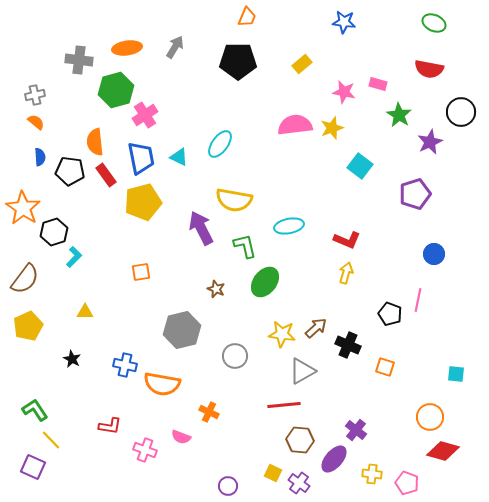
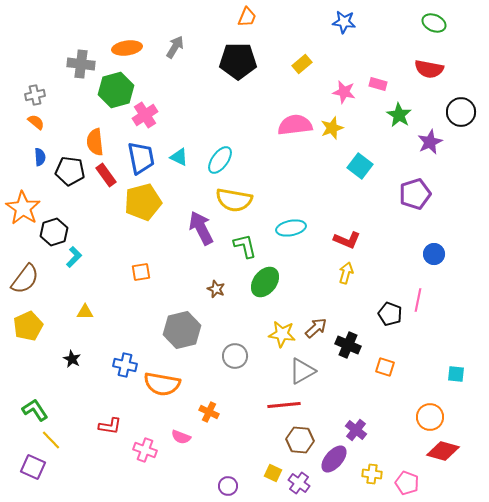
gray cross at (79, 60): moved 2 px right, 4 px down
cyan ellipse at (220, 144): moved 16 px down
cyan ellipse at (289, 226): moved 2 px right, 2 px down
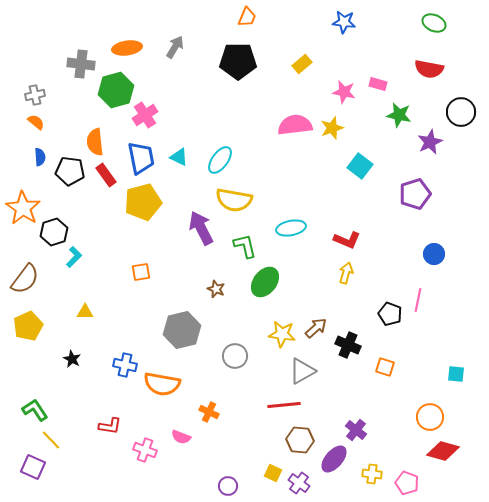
green star at (399, 115): rotated 20 degrees counterclockwise
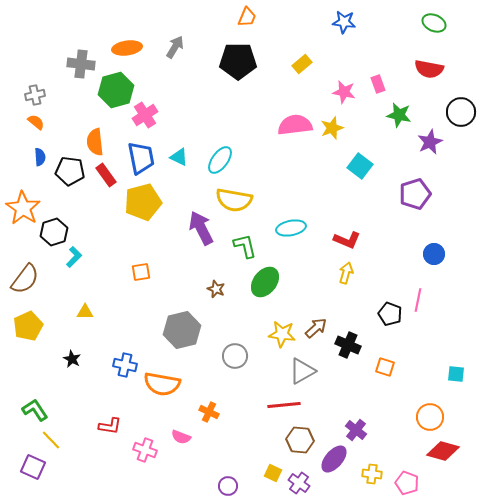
pink rectangle at (378, 84): rotated 54 degrees clockwise
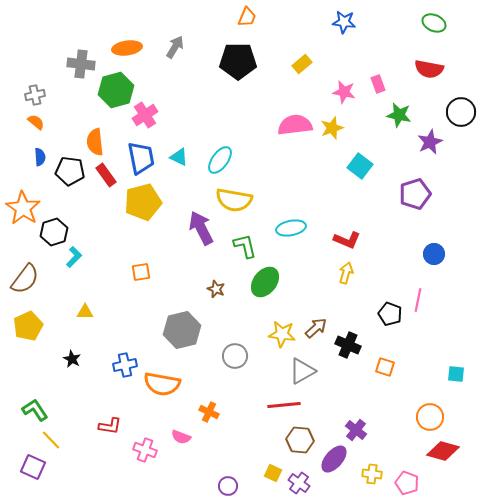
blue cross at (125, 365): rotated 25 degrees counterclockwise
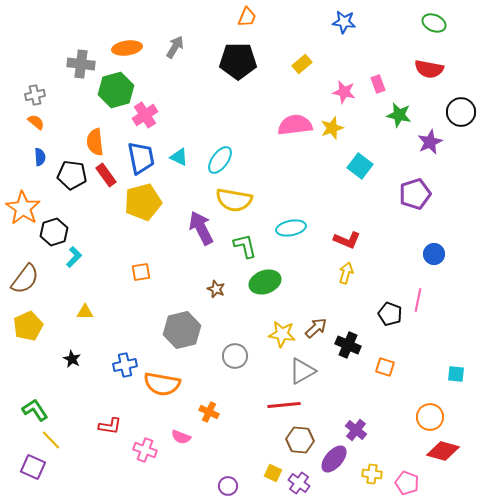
black pentagon at (70, 171): moved 2 px right, 4 px down
green ellipse at (265, 282): rotated 32 degrees clockwise
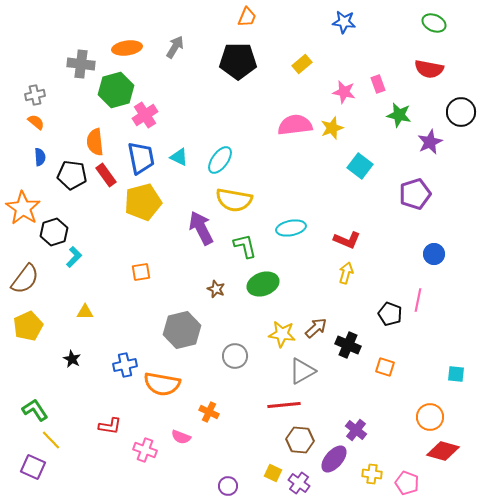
green ellipse at (265, 282): moved 2 px left, 2 px down
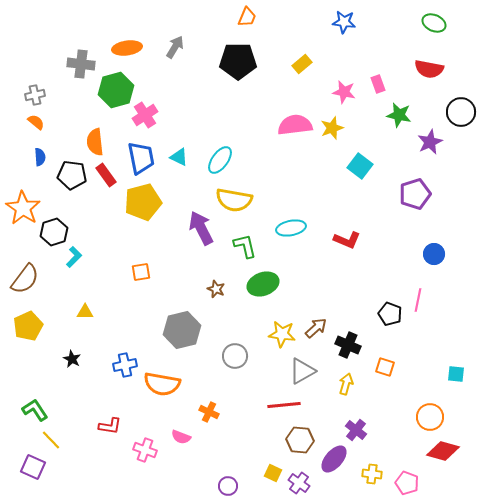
yellow arrow at (346, 273): moved 111 px down
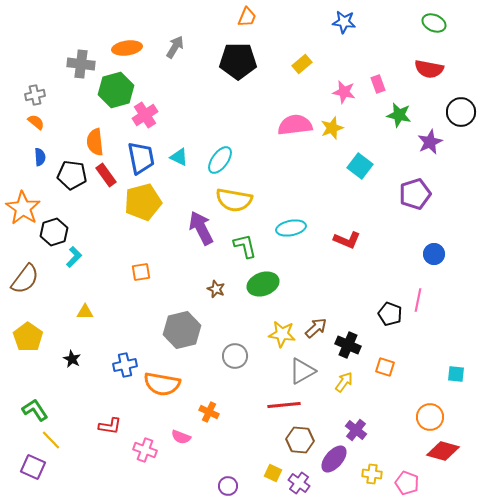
yellow pentagon at (28, 326): moved 11 px down; rotated 12 degrees counterclockwise
yellow arrow at (346, 384): moved 2 px left, 2 px up; rotated 20 degrees clockwise
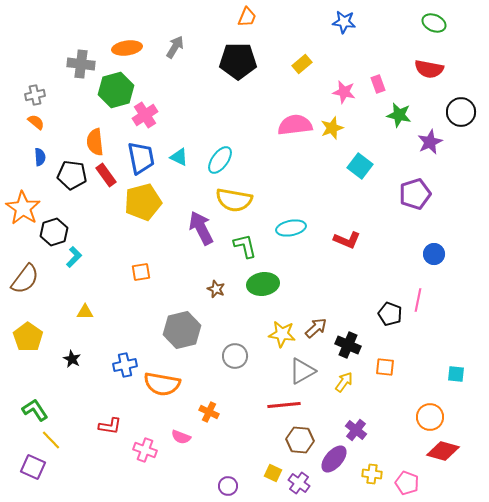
green ellipse at (263, 284): rotated 12 degrees clockwise
orange square at (385, 367): rotated 12 degrees counterclockwise
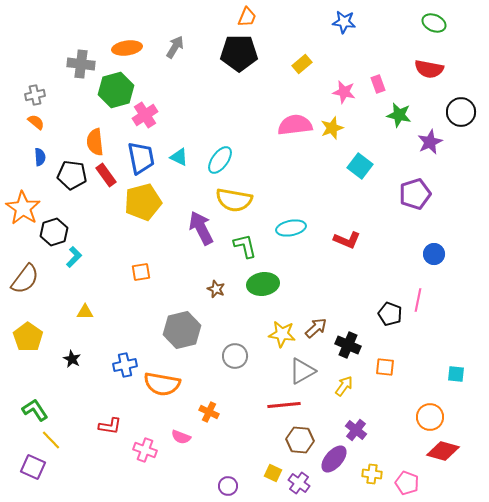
black pentagon at (238, 61): moved 1 px right, 8 px up
yellow arrow at (344, 382): moved 4 px down
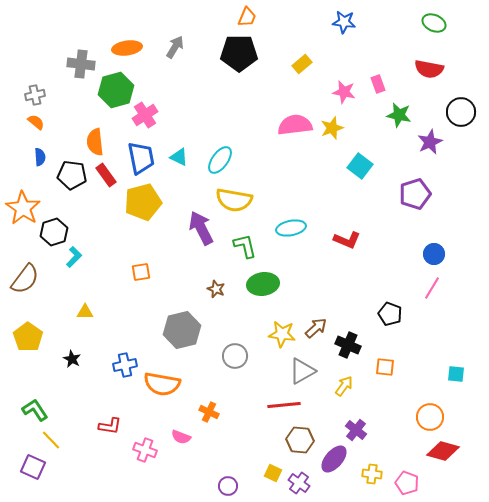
pink line at (418, 300): moved 14 px right, 12 px up; rotated 20 degrees clockwise
